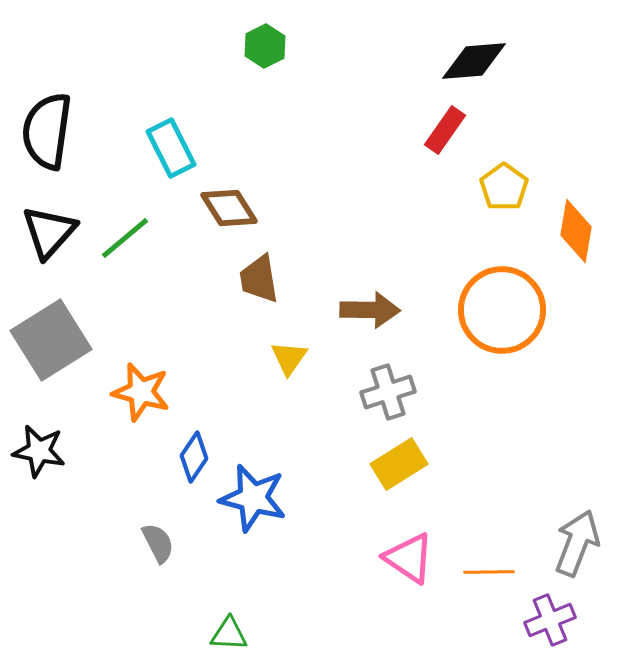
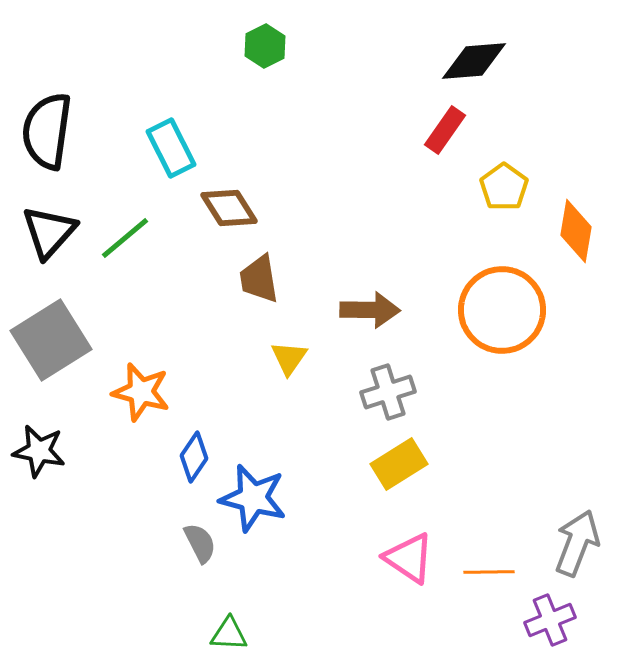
gray semicircle: moved 42 px right
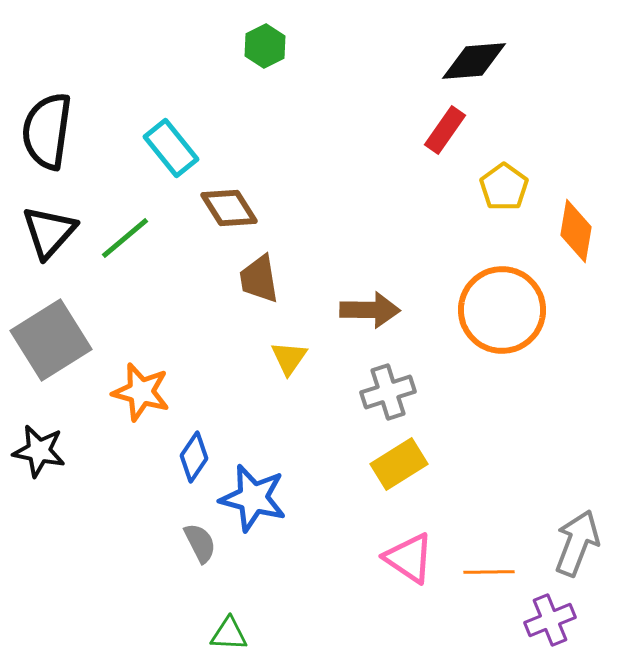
cyan rectangle: rotated 12 degrees counterclockwise
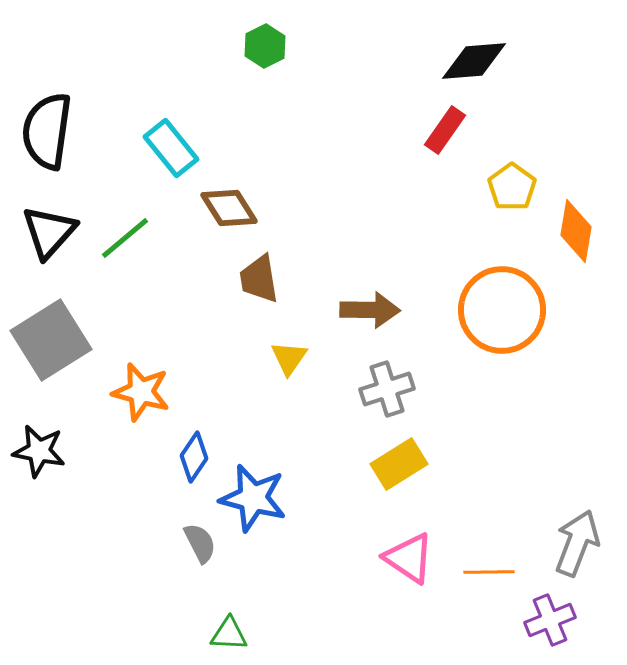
yellow pentagon: moved 8 px right
gray cross: moved 1 px left, 3 px up
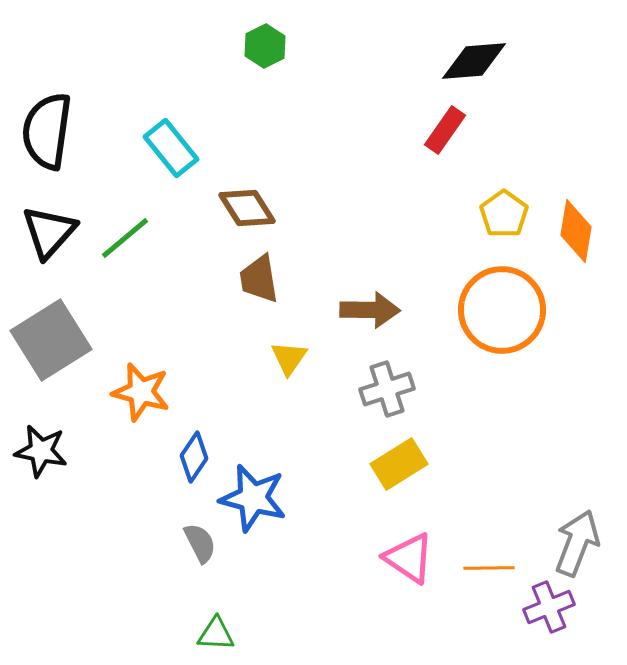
yellow pentagon: moved 8 px left, 27 px down
brown diamond: moved 18 px right
black star: moved 2 px right
orange line: moved 4 px up
purple cross: moved 1 px left, 13 px up
green triangle: moved 13 px left
